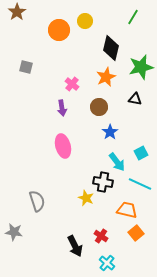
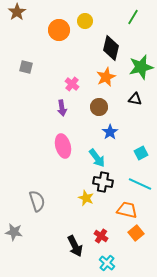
cyan arrow: moved 20 px left, 4 px up
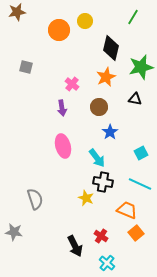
brown star: rotated 24 degrees clockwise
gray semicircle: moved 2 px left, 2 px up
orange trapezoid: rotated 10 degrees clockwise
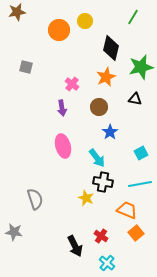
cyan line: rotated 35 degrees counterclockwise
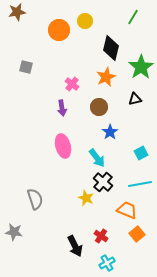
green star: rotated 20 degrees counterclockwise
black triangle: rotated 24 degrees counterclockwise
black cross: rotated 30 degrees clockwise
orange square: moved 1 px right, 1 px down
cyan cross: rotated 21 degrees clockwise
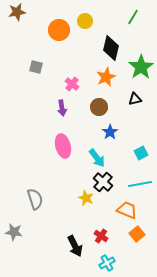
gray square: moved 10 px right
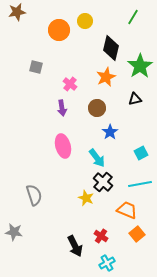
green star: moved 1 px left, 1 px up
pink cross: moved 2 px left
brown circle: moved 2 px left, 1 px down
gray semicircle: moved 1 px left, 4 px up
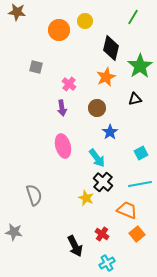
brown star: rotated 18 degrees clockwise
pink cross: moved 1 px left
red cross: moved 1 px right, 2 px up
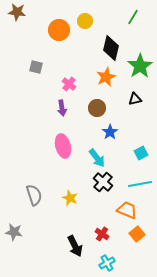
yellow star: moved 16 px left
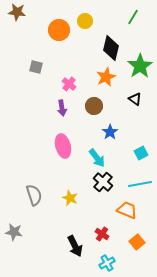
black triangle: rotated 48 degrees clockwise
brown circle: moved 3 px left, 2 px up
orange square: moved 8 px down
